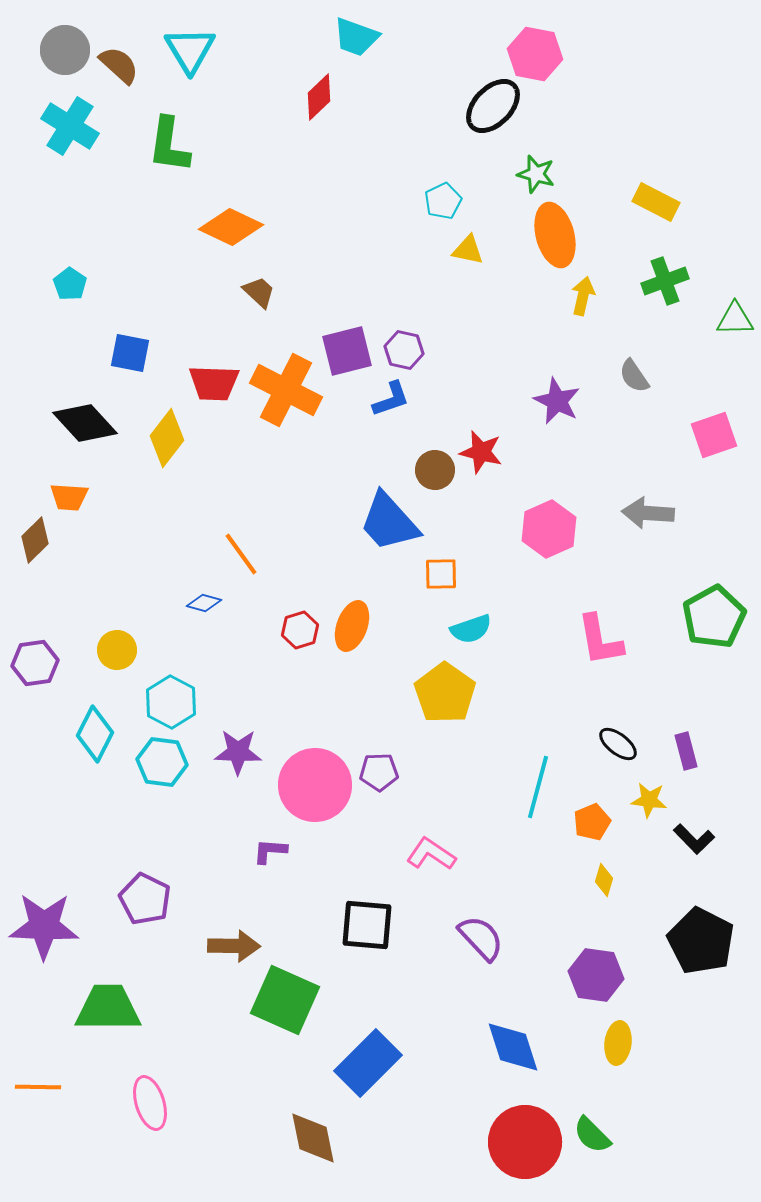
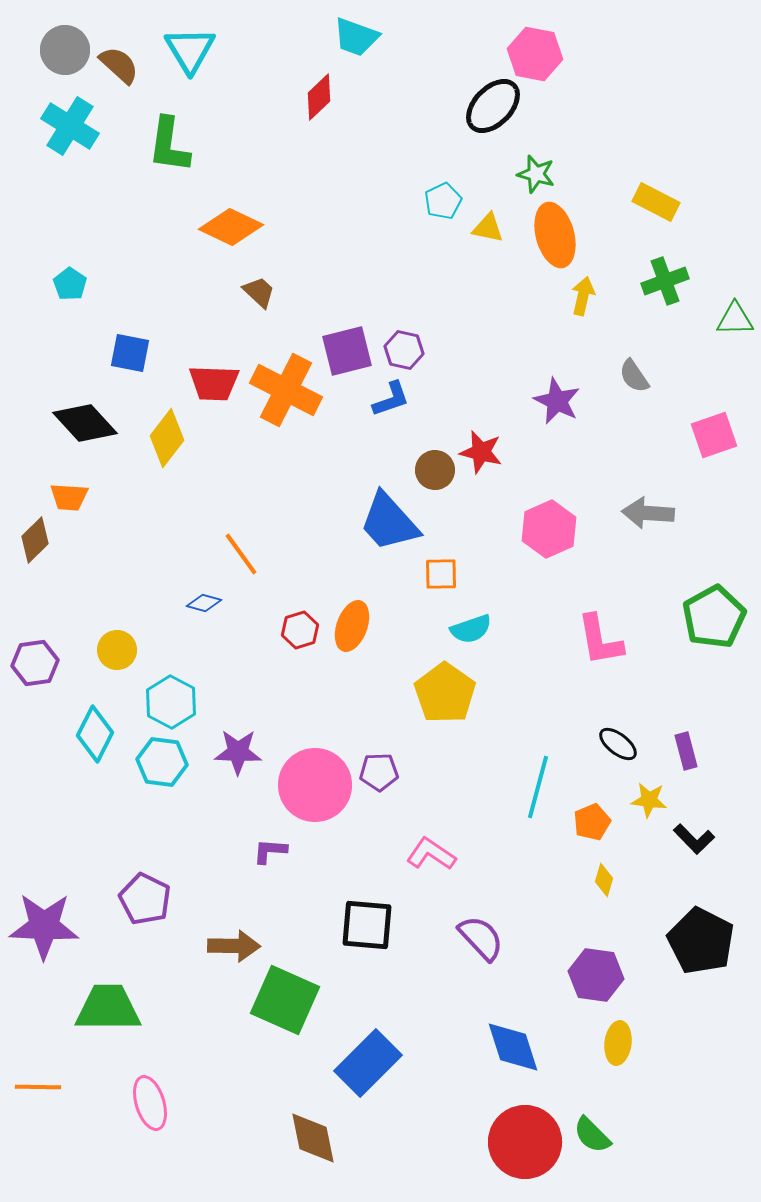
yellow triangle at (468, 250): moved 20 px right, 22 px up
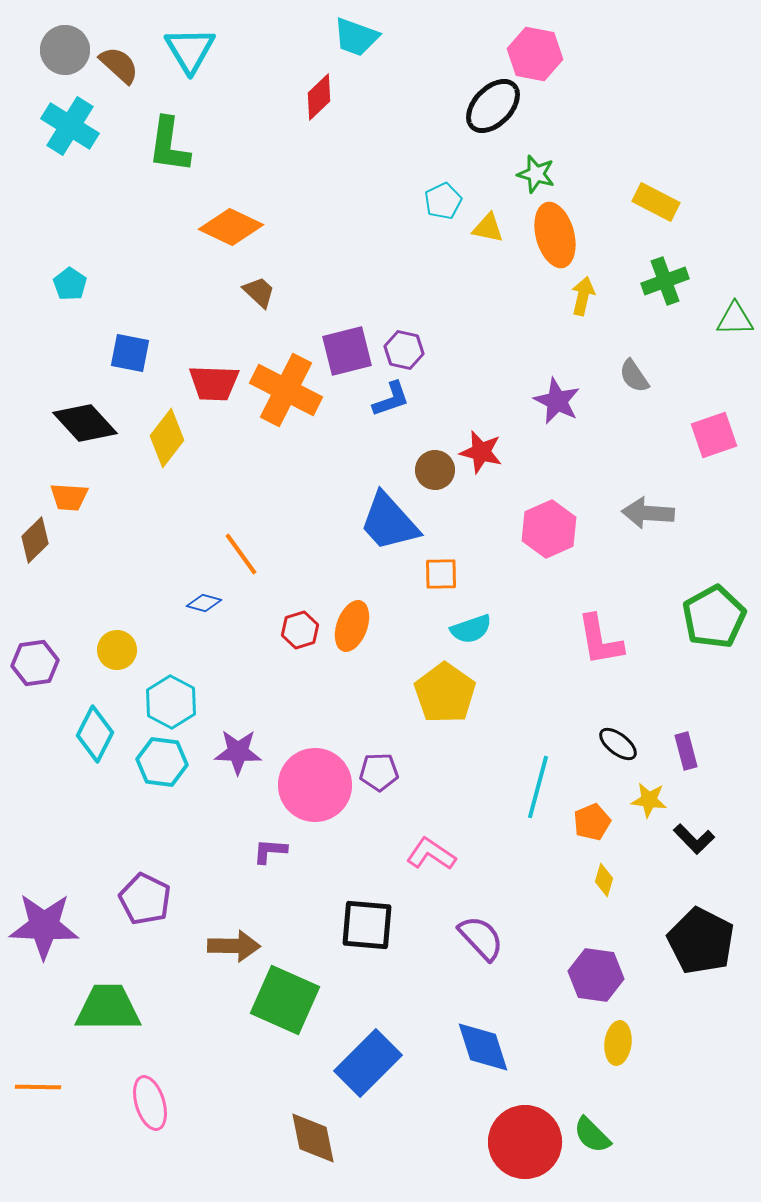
blue diamond at (513, 1047): moved 30 px left
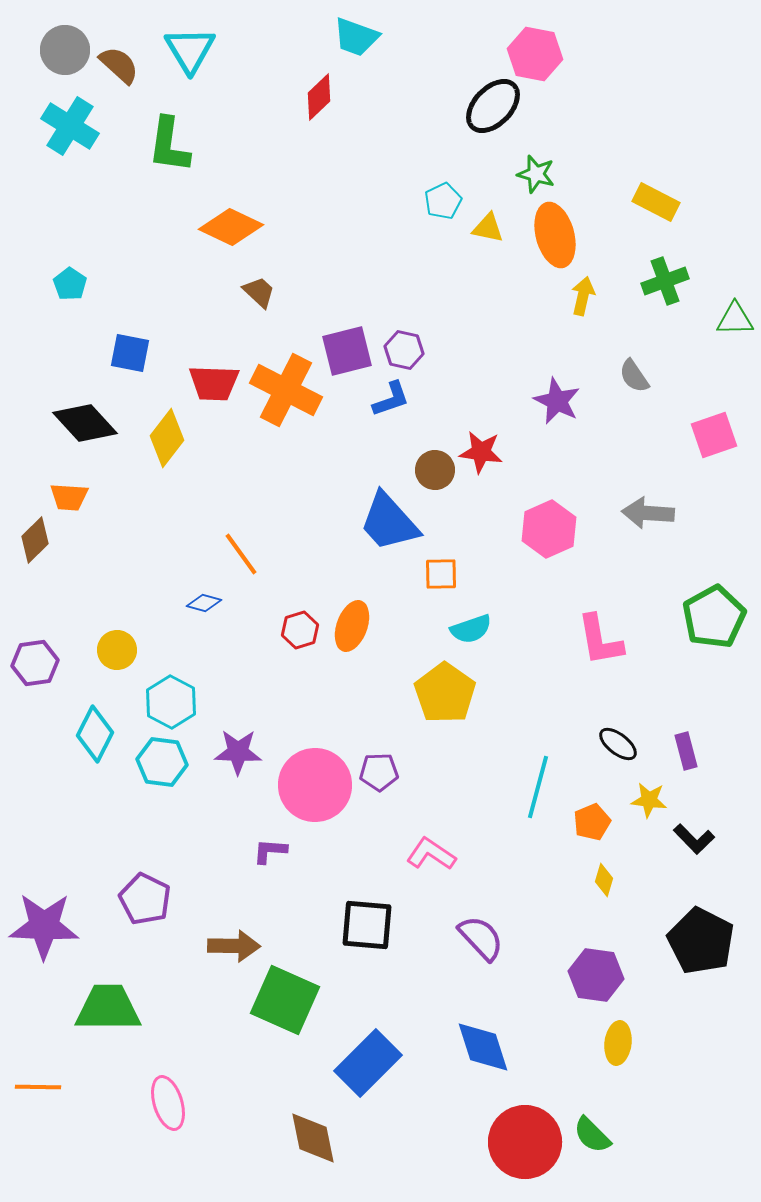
red star at (481, 452): rotated 6 degrees counterclockwise
pink ellipse at (150, 1103): moved 18 px right
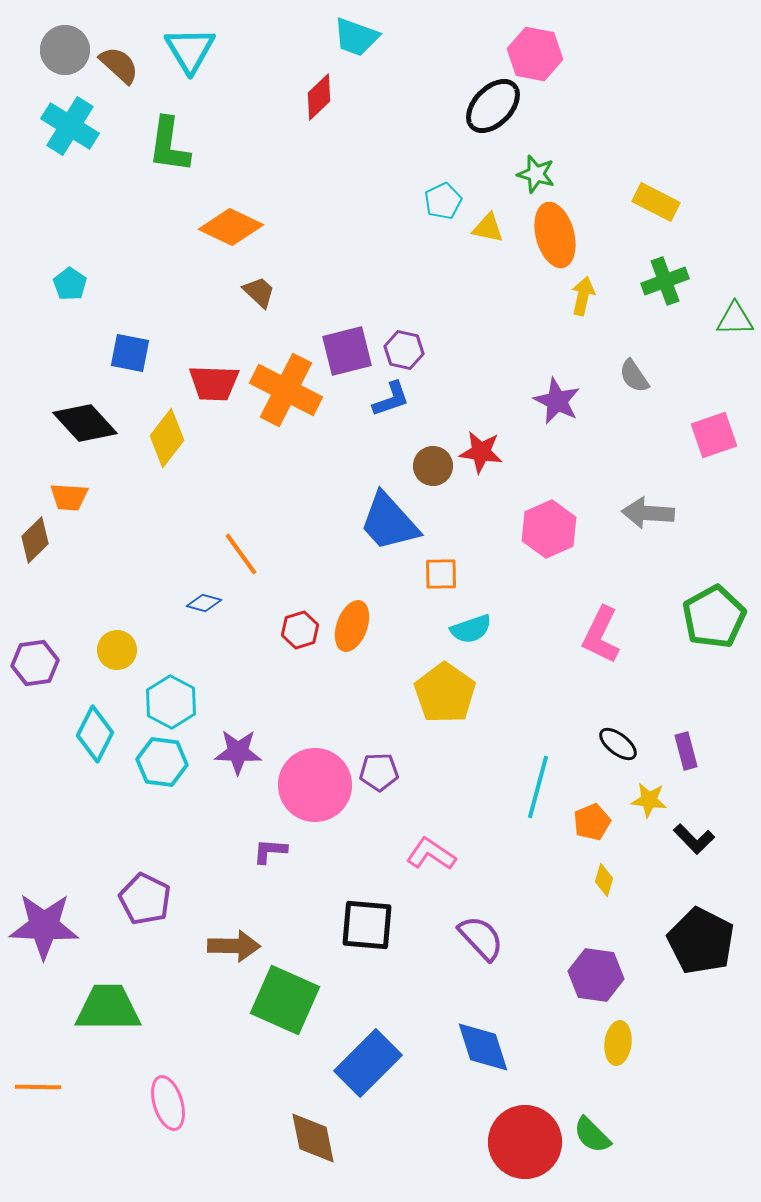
brown circle at (435, 470): moved 2 px left, 4 px up
pink L-shape at (600, 640): moved 1 px right, 5 px up; rotated 36 degrees clockwise
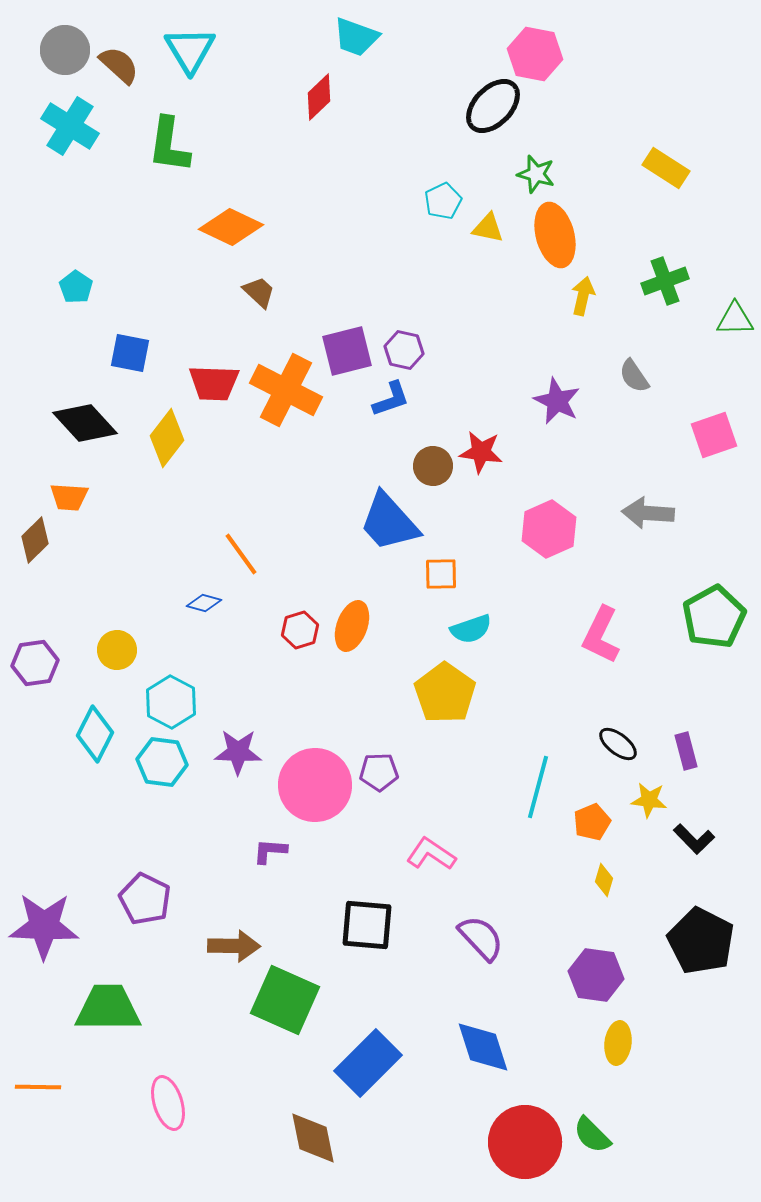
yellow rectangle at (656, 202): moved 10 px right, 34 px up; rotated 6 degrees clockwise
cyan pentagon at (70, 284): moved 6 px right, 3 px down
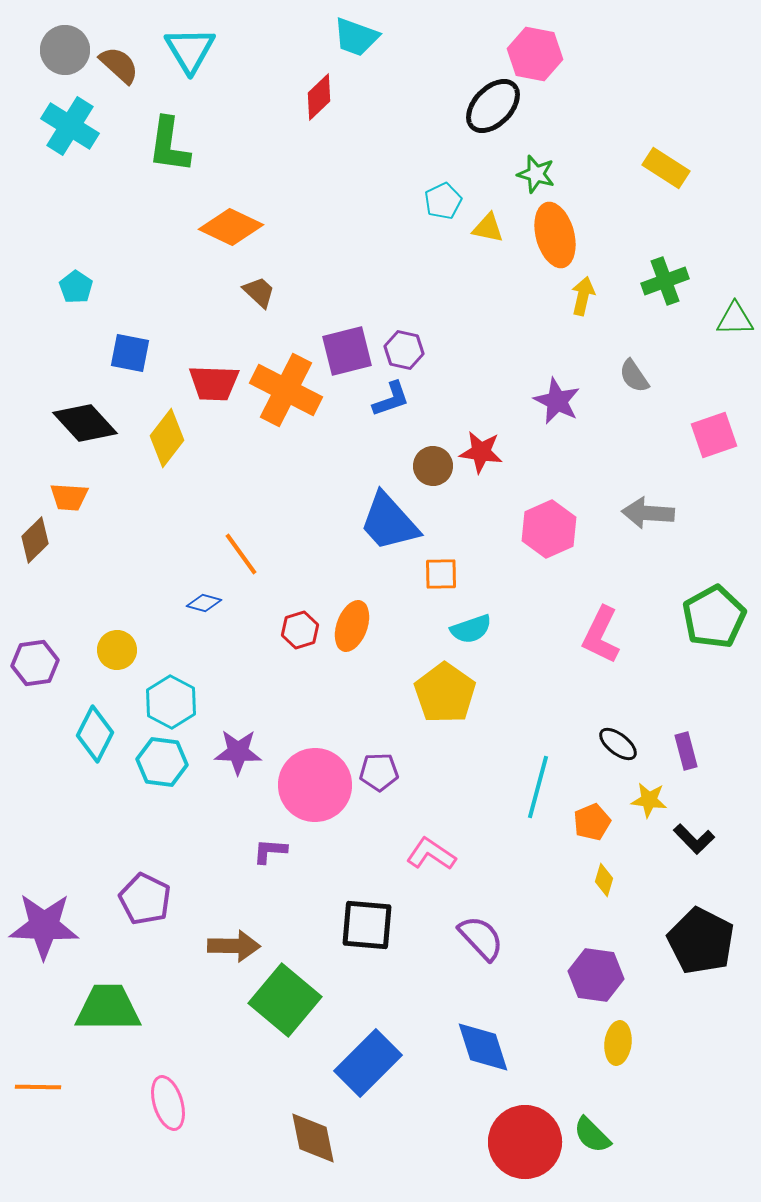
green square at (285, 1000): rotated 16 degrees clockwise
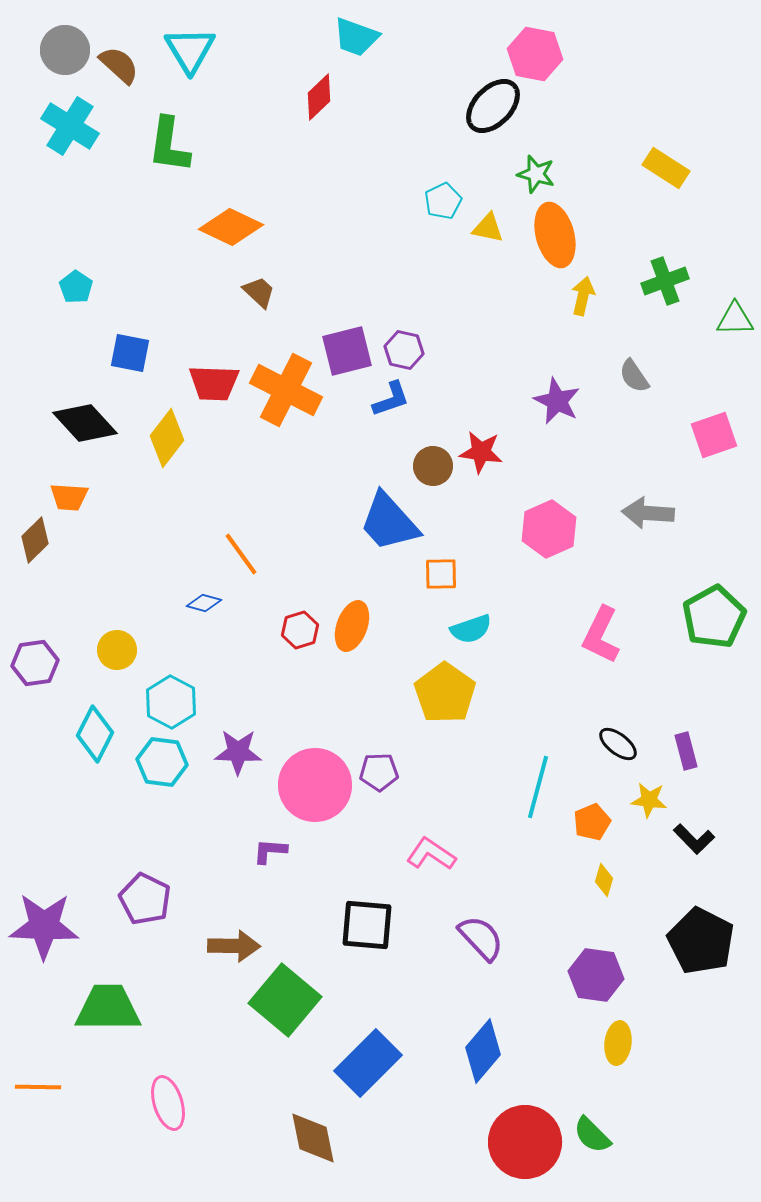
blue diamond at (483, 1047): moved 4 px down; rotated 58 degrees clockwise
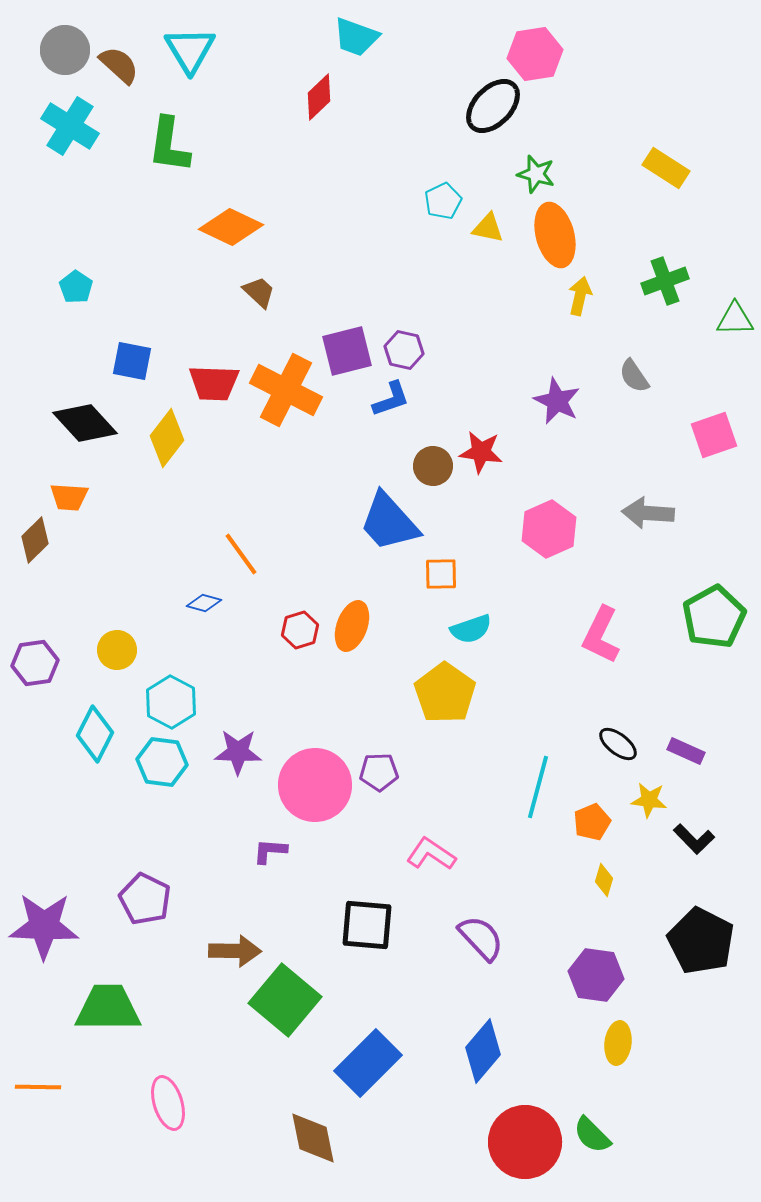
pink hexagon at (535, 54): rotated 20 degrees counterclockwise
yellow arrow at (583, 296): moved 3 px left
blue square at (130, 353): moved 2 px right, 8 px down
purple rectangle at (686, 751): rotated 51 degrees counterclockwise
brown arrow at (234, 946): moved 1 px right, 5 px down
